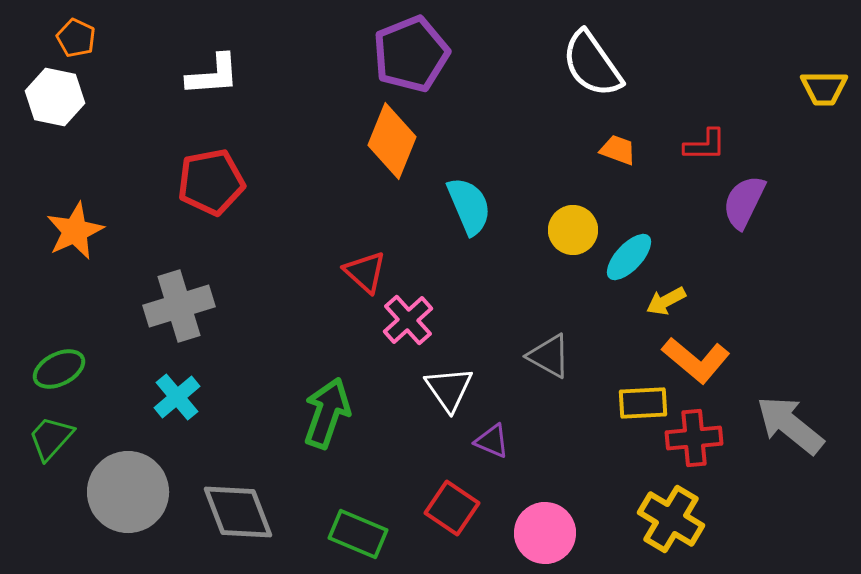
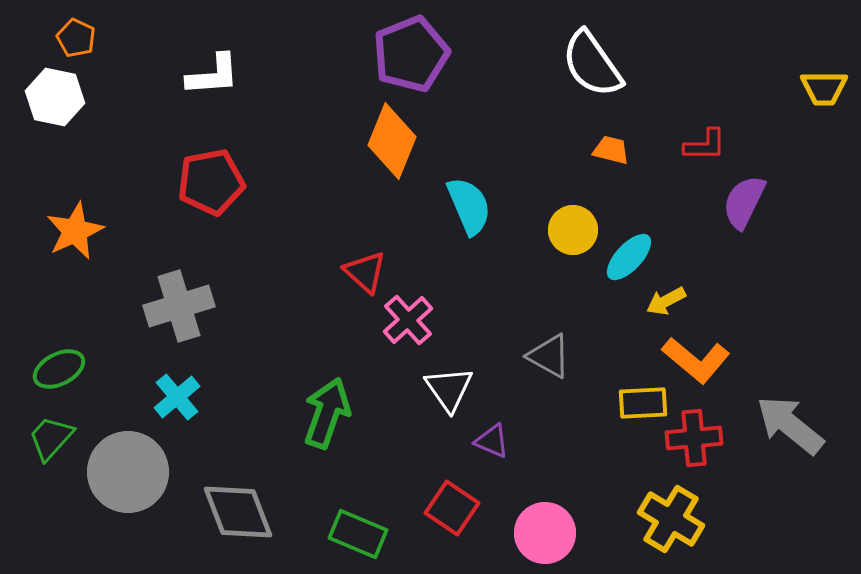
orange trapezoid: moved 7 px left; rotated 6 degrees counterclockwise
gray circle: moved 20 px up
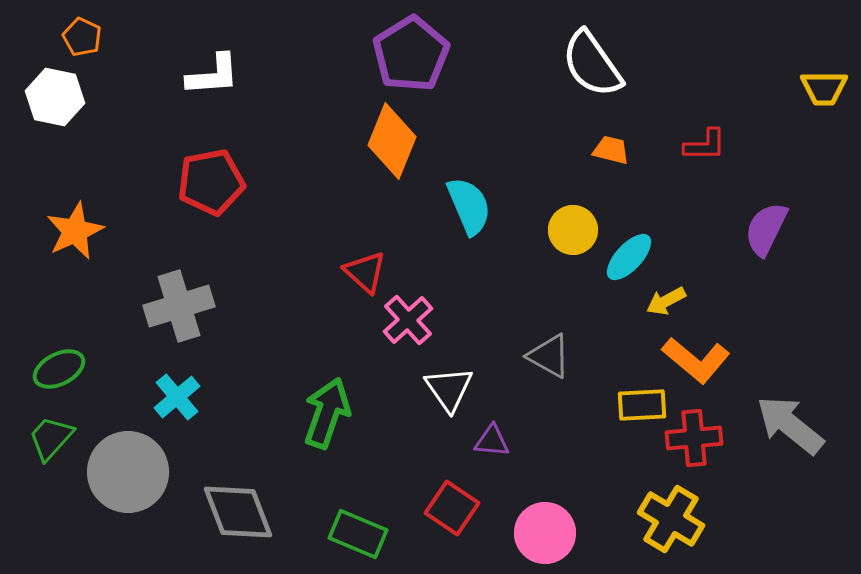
orange pentagon: moved 6 px right, 1 px up
purple pentagon: rotated 10 degrees counterclockwise
purple semicircle: moved 22 px right, 27 px down
yellow rectangle: moved 1 px left, 2 px down
purple triangle: rotated 18 degrees counterclockwise
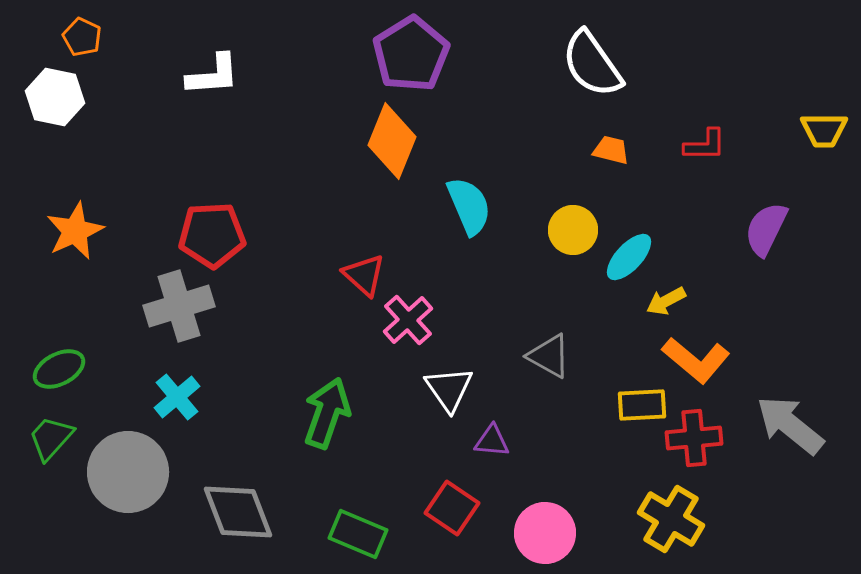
yellow trapezoid: moved 42 px down
red pentagon: moved 1 px right, 53 px down; rotated 8 degrees clockwise
red triangle: moved 1 px left, 3 px down
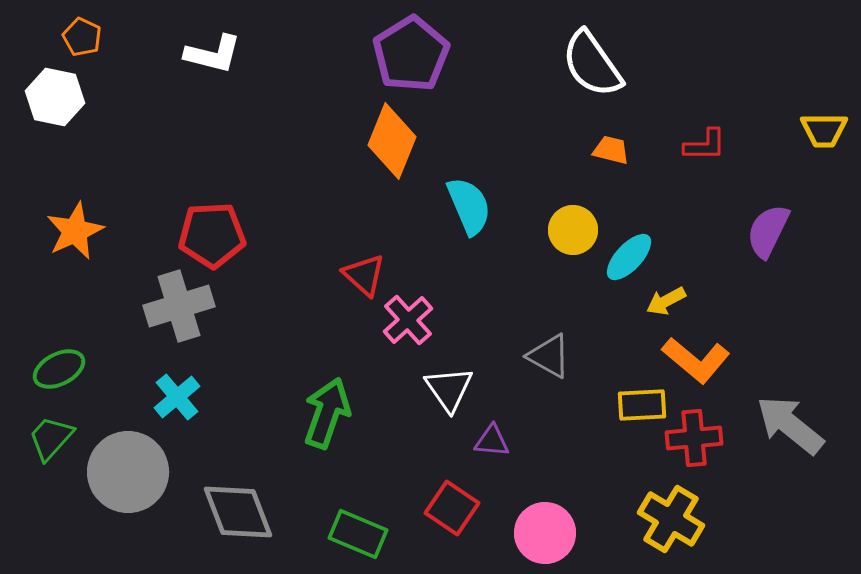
white L-shape: moved 21 px up; rotated 18 degrees clockwise
purple semicircle: moved 2 px right, 2 px down
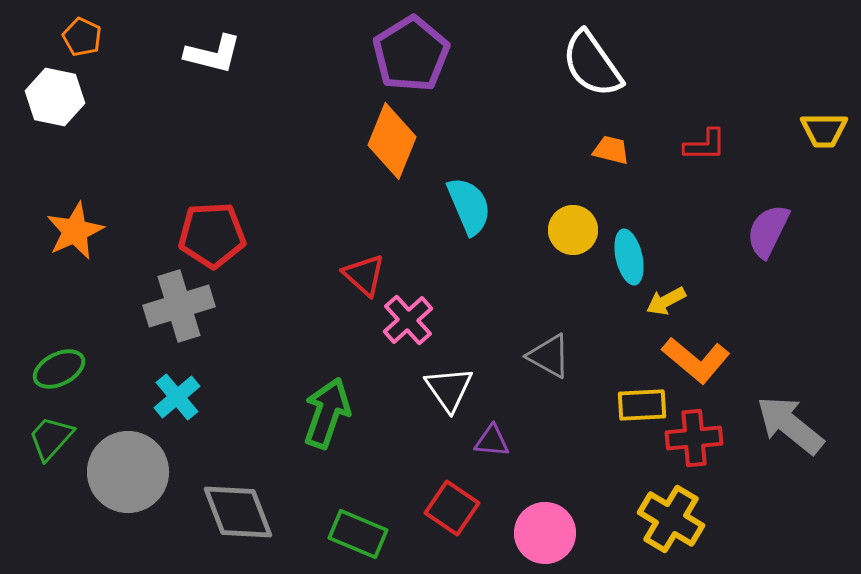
cyan ellipse: rotated 56 degrees counterclockwise
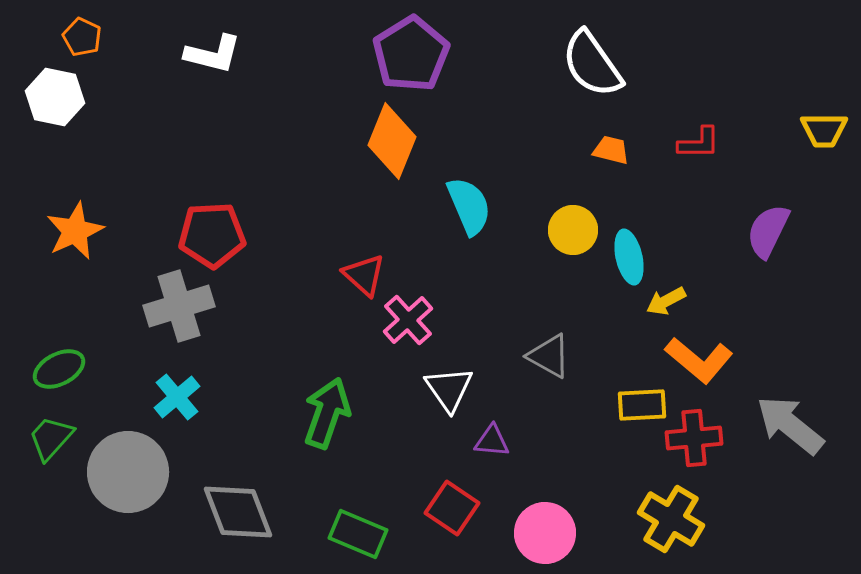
red L-shape: moved 6 px left, 2 px up
orange L-shape: moved 3 px right
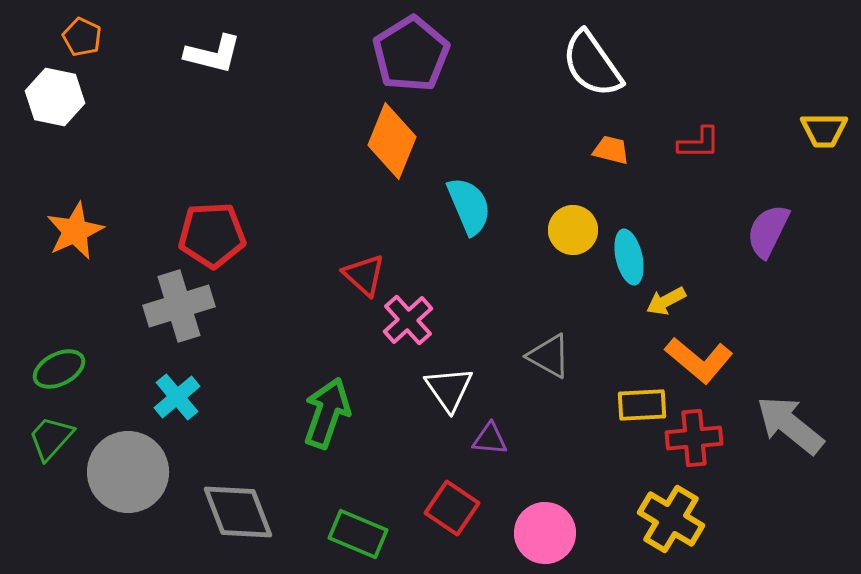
purple triangle: moved 2 px left, 2 px up
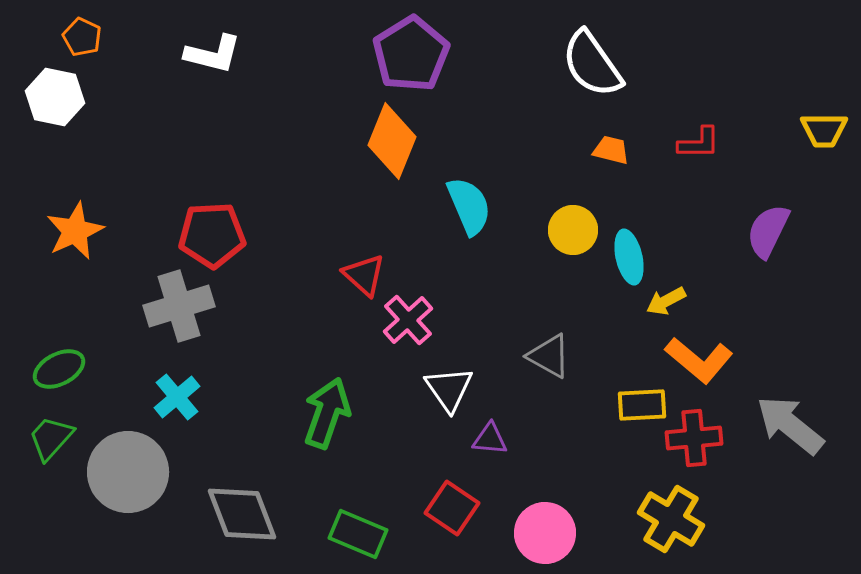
gray diamond: moved 4 px right, 2 px down
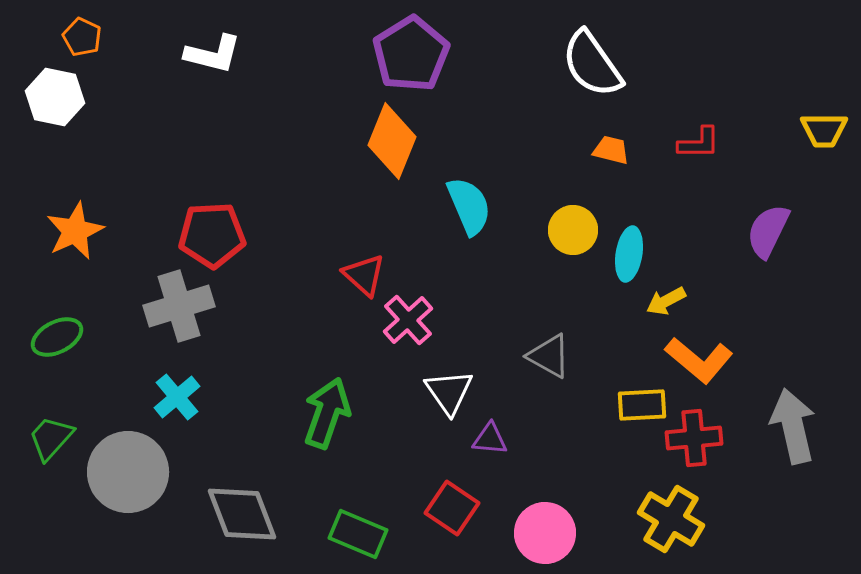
cyan ellipse: moved 3 px up; rotated 22 degrees clockwise
green ellipse: moved 2 px left, 32 px up
white triangle: moved 3 px down
gray arrow: moved 3 px right, 1 px down; rotated 38 degrees clockwise
